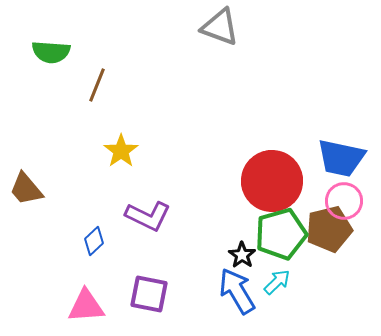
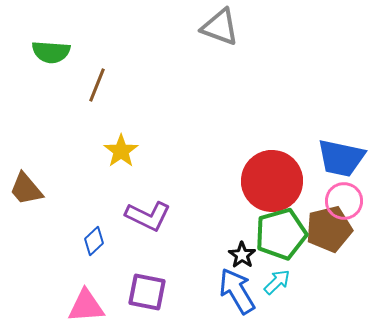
purple square: moved 2 px left, 2 px up
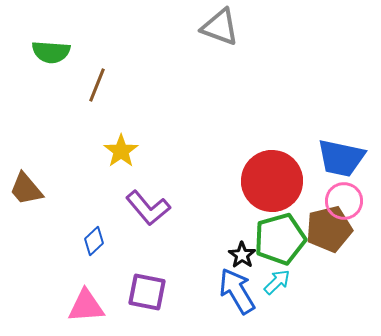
purple L-shape: moved 8 px up; rotated 24 degrees clockwise
green pentagon: moved 1 px left, 5 px down
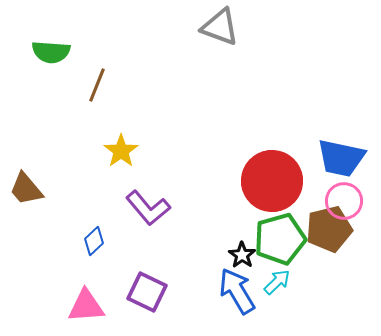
purple square: rotated 15 degrees clockwise
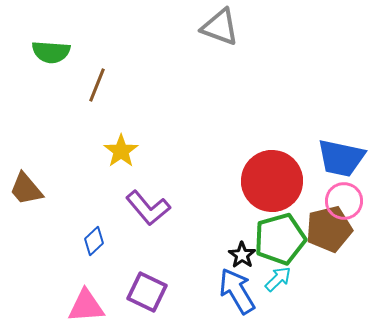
cyan arrow: moved 1 px right, 3 px up
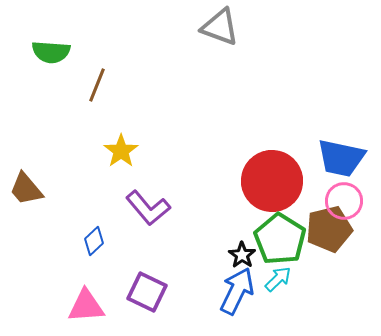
green pentagon: rotated 24 degrees counterclockwise
blue arrow: rotated 57 degrees clockwise
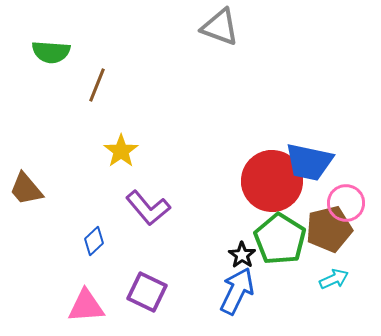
blue trapezoid: moved 32 px left, 4 px down
pink circle: moved 2 px right, 2 px down
cyan arrow: moved 56 px right; rotated 20 degrees clockwise
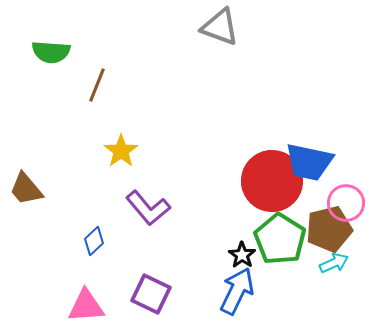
cyan arrow: moved 16 px up
purple square: moved 4 px right, 2 px down
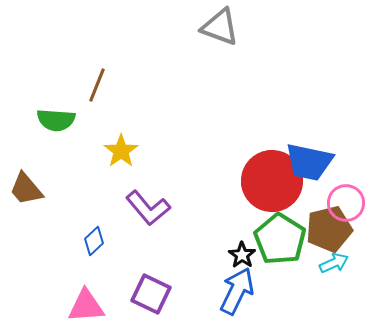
green semicircle: moved 5 px right, 68 px down
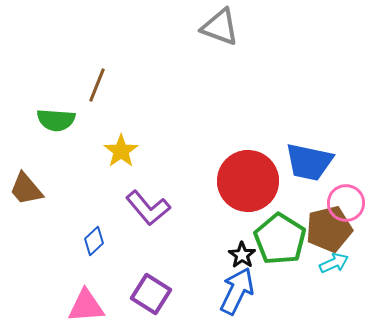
red circle: moved 24 px left
purple square: rotated 6 degrees clockwise
